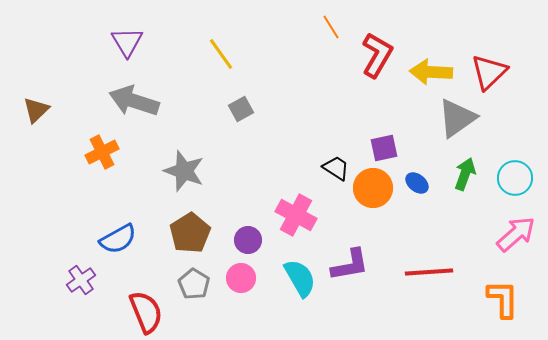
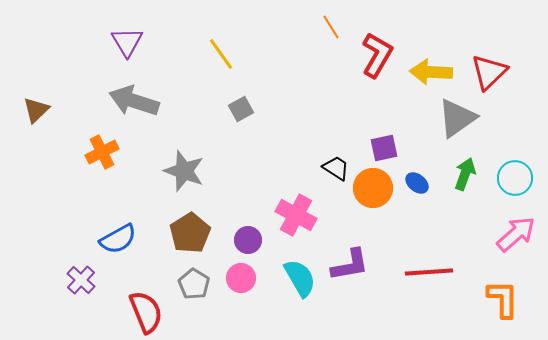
purple cross: rotated 12 degrees counterclockwise
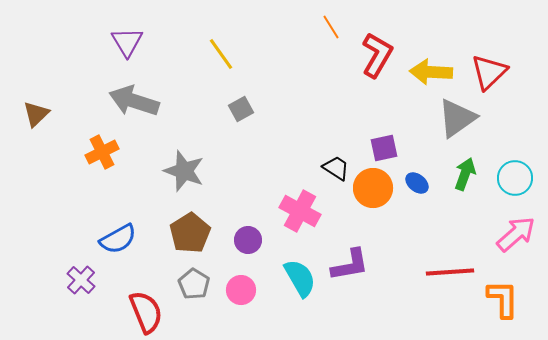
brown triangle: moved 4 px down
pink cross: moved 4 px right, 4 px up
red line: moved 21 px right
pink circle: moved 12 px down
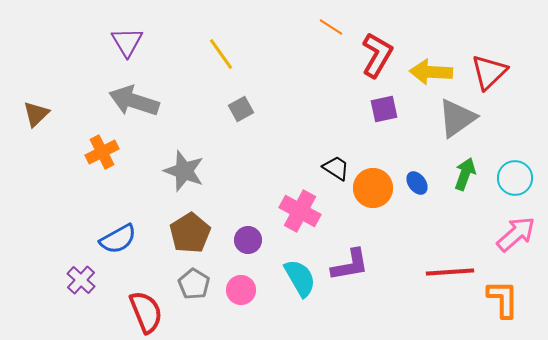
orange line: rotated 25 degrees counterclockwise
purple square: moved 39 px up
blue ellipse: rotated 15 degrees clockwise
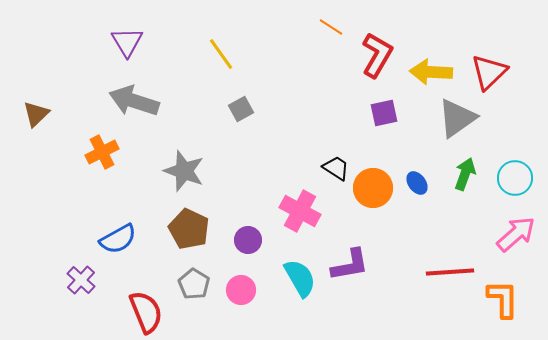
purple square: moved 4 px down
brown pentagon: moved 1 px left, 4 px up; rotated 15 degrees counterclockwise
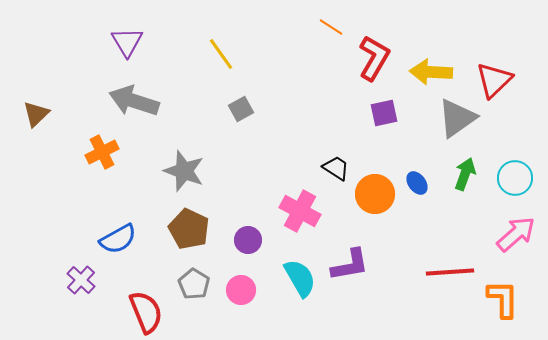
red L-shape: moved 3 px left, 3 px down
red triangle: moved 5 px right, 8 px down
orange circle: moved 2 px right, 6 px down
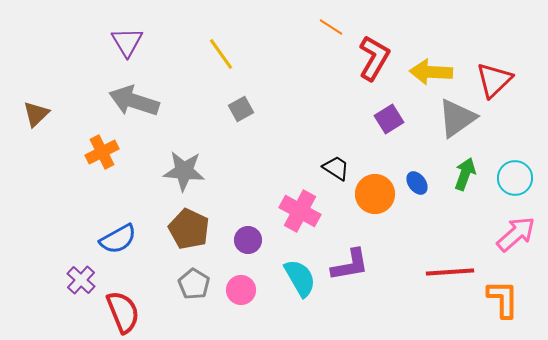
purple square: moved 5 px right, 6 px down; rotated 20 degrees counterclockwise
gray star: rotated 15 degrees counterclockwise
red semicircle: moved 23 px left
